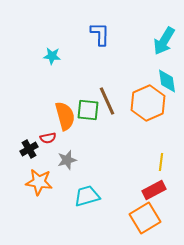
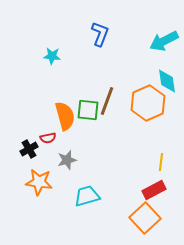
blue L-shape: rotated 20 degrees clockwise
cyan arrow: rotated 32 degrees clockwise
brown line: rotated 44 degrees clockwise
orange square: rotated 12 degrees counterclockwise
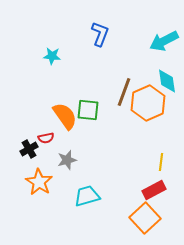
brown line: moved 17 px right, 9 px up
orange semicircle: rotated 20 degrees counterclockwise
red semicircle: moved 2 px left
orange star: rotated 24 degrees clockwise
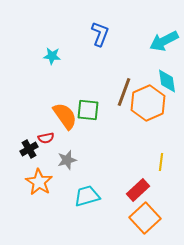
red rectangle: moved 16 px left; rotated 15 degrees counterclockwise
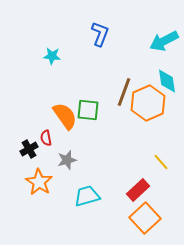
red semicircle: rotated 91 degrees clockwise
yellow line: rotated 48 degrees counterclockwise
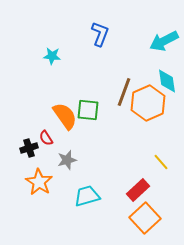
red semicircle: rotated 21 degrees counterclockwise
black cross: moved 1 px up; rotated 12 degrees clockwise
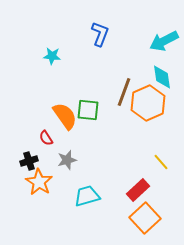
cyan diamond: moved 5 px left, 4 px up
black cross: moved 13 px down
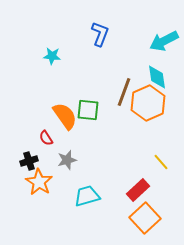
cyan diamond: moved 5 px left
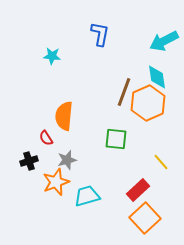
blue L-shape: rotated 10 degrees counterclockwise
green square: moved 28 px right, 29 px down
orange semicircle: moved 1 px left; rotated 140 degrees counterclockwise
orange star: moved 17 px right; rotated 20 degrees clockwise
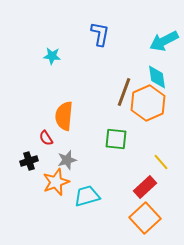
red rectangle: moved 7 px right, 3 px up
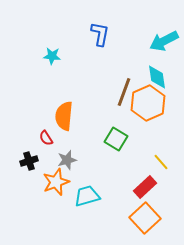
green square: rotated 25 degrees clockwise
